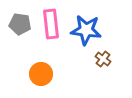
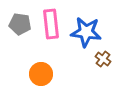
blue star: moved 2 px down
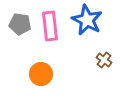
pink rectangle: moved 1 px left, 2 px down
blue star: moved 1 px right, 12 px up; rotated 20 degrees clockwise
brown cross: moved 1 px right, 1 px down
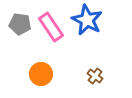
pink rectangle: moved 1 px right, 1 px down; rotated 28 degrees counterclockwise
brown cross: moved 9 px left, 16 px down
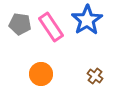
blue star: rotated 12 degrees clockwise
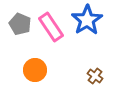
gray pentagon: rotated 15 degrees clockwise
orange circle: moved 6 px left, 4 px up
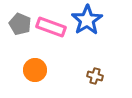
pink rectangle: rotated 36 degrees counterclockwise
brown cross: rotated 21 degrees counterclockwise
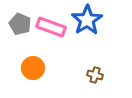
orange circle: moved 2 px left, 2 px up
brown cross: moved 1 px up
